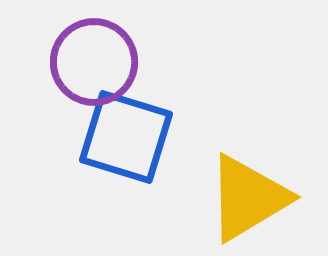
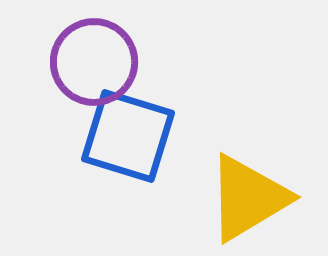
blue square: moved 2 px right, 1 px up
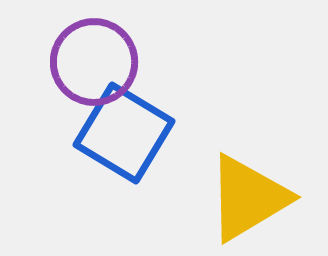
blue square: moved 4 px left, 3 px up; rotated 14 degrees clockwise
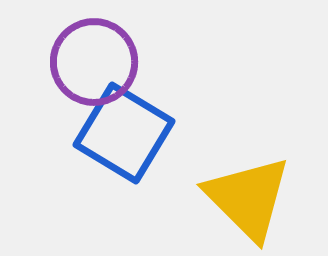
yellow triangle: rotated 44 degrees counterclockwise
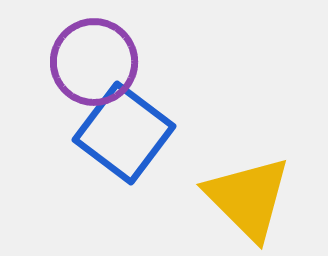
blue square: rotated 6 degrees clockwise
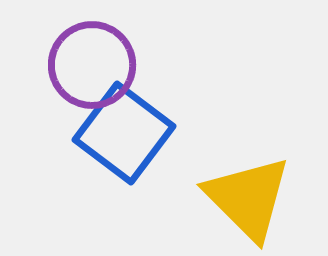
purple circle: moved 2 px left, 3 px down
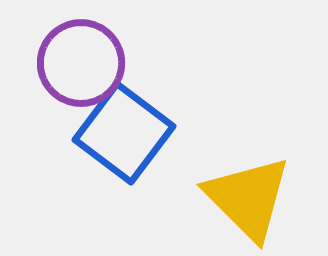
purple circle: moved 11 px left, 2 px up
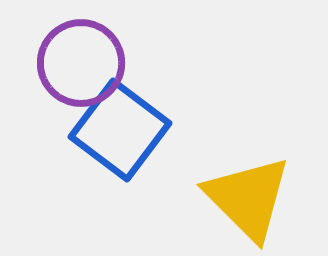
blue square: moved 4 px left, 3 px up
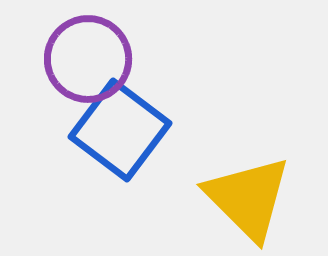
purple circle: moved 7 px right, 4 px up
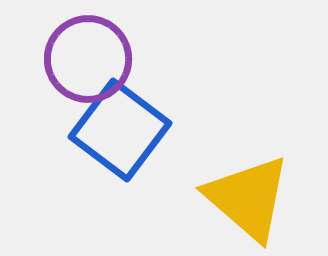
yellow triangle: rotated 4 degrees counterclockwise
